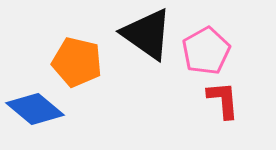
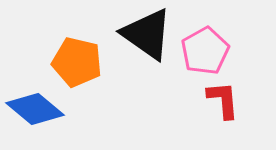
pink pentagon: moved 1 px left
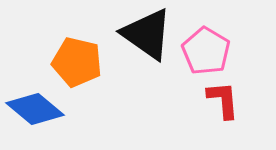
pink pentagon: moved 1 px right; rotated 12 degrees counterclockwise
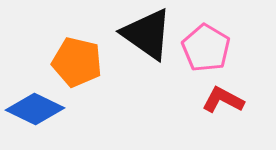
pink pentagon: moved 3 px up
red L-shape: rotated 57 degrees counterclockwise
blue diamond: rotated 14 degrees counterclockwise
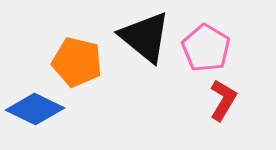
black triangle: moved 2 px left, 3 px down; rotated 4 degrees clockwise
red L-shape: rotated 93 degrees clockwise
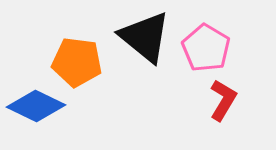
orange pentagon: rotated 6 degrees counterclockwise
blue diamond: moved 1 px right, 3 px up
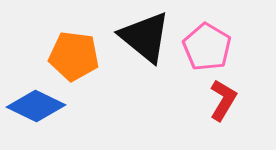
pink pentagon: moved 1 px right, 1 px up
orange pentagon: moved 3 px left, 6 px up
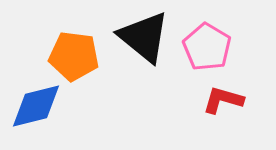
black triangle: moved 1 px left
red L-shape: rotated 105 degrees counterclockwise
blue diamond: rotated 40 degrees counterclockwise
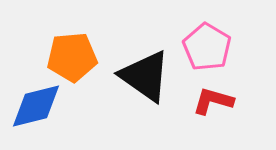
black triangle: moved 1 px right, 39 px down; rotated 4 degrees counterclockwise
orange pentagon: moved 2 px left, 1 px down; rotated 12 degrees counterclockwise
red L-shape: moved 10 px left, 1 px down
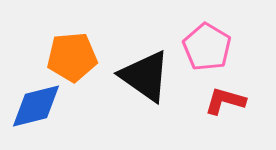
red L-shape: moved 12 px right
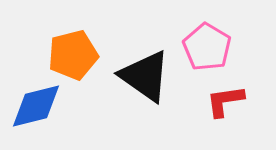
orange pentagon: moved 1 px right, 2 px up; rotated 9 degrees counterclockwise
red L-shape: rotated 24 degrees counterclockwise
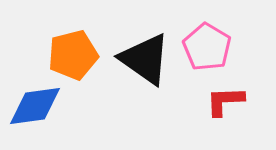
black triangle: moved 17 px up
red L-shape: rotated 6 degrees clockwise
blue diamond: moved 1 px left; rotated 6 degrees clockwise
